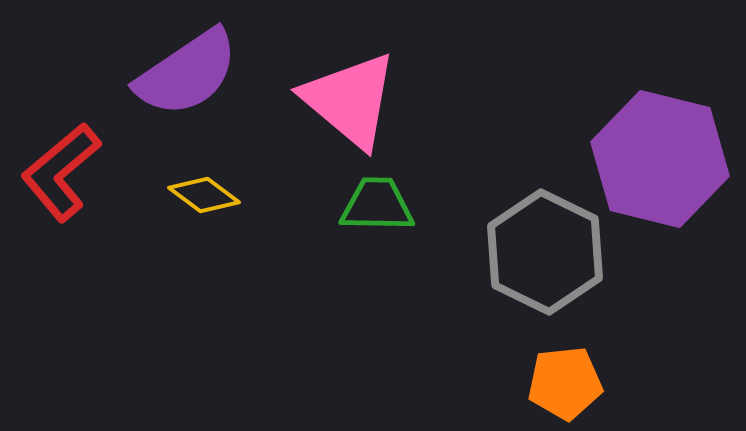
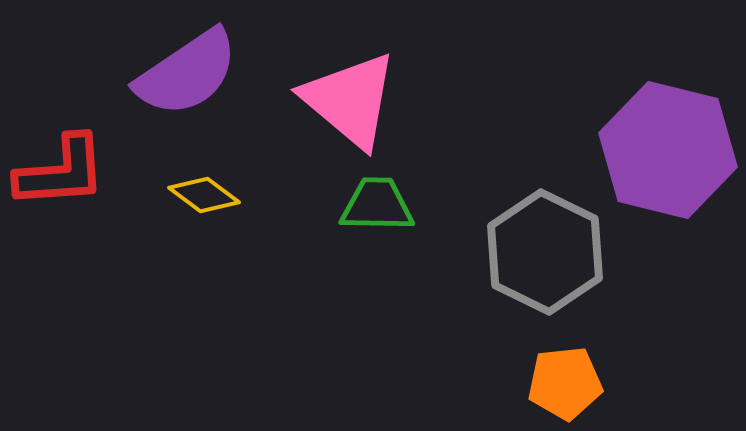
purple hexagon: moved 8 px right, 9 px up
red L-shape: rotated 144 degrees counterclockwise
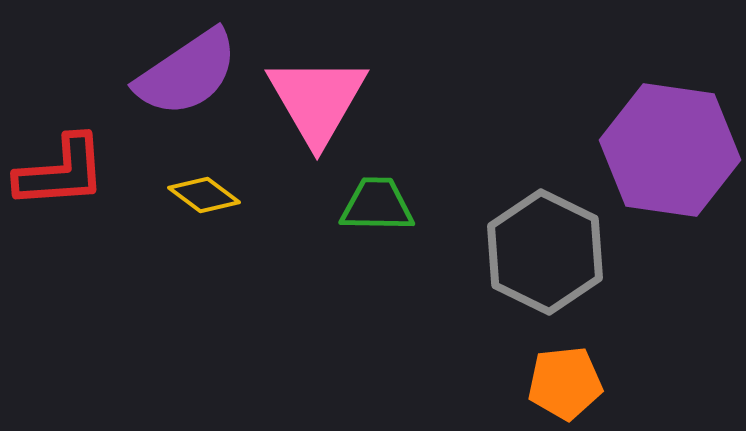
pink triangle: moved 33 px left; rotated 20 degrees clockwise
purple hexagon: moved 2 px right; rotated 6 degrees counterclockwise
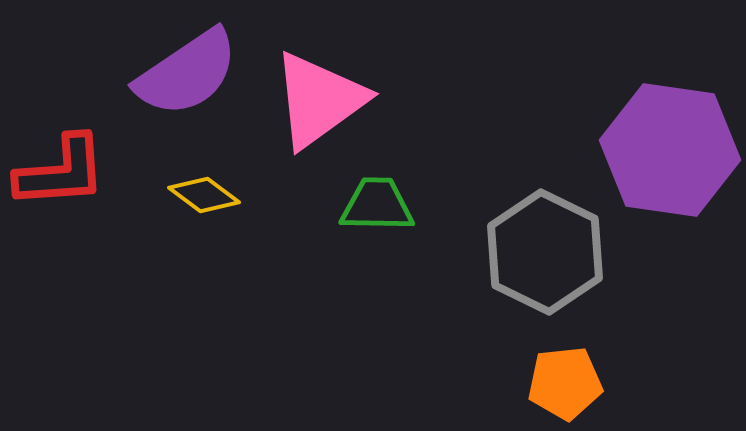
pink triangle: moved 2 px right; rotated 24 degrees clockwise
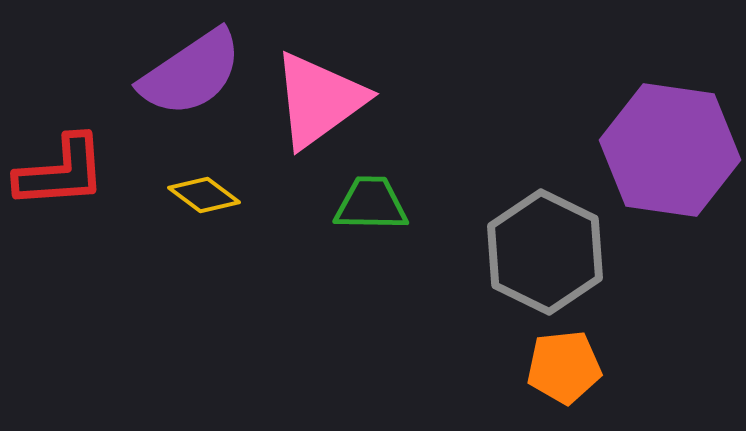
purple semicircle: moved 4 px right
green trapezoid: moved 6 px left, 1 px up
orange pentagon: moved 1 px left, 16 px up
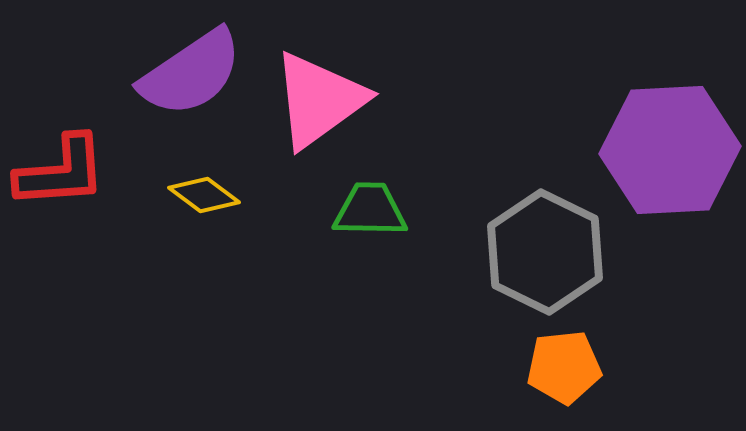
purple hexagon: rotated 11 degrees counterclockwise
green trapezoid: moved 1 px left, 6 px down
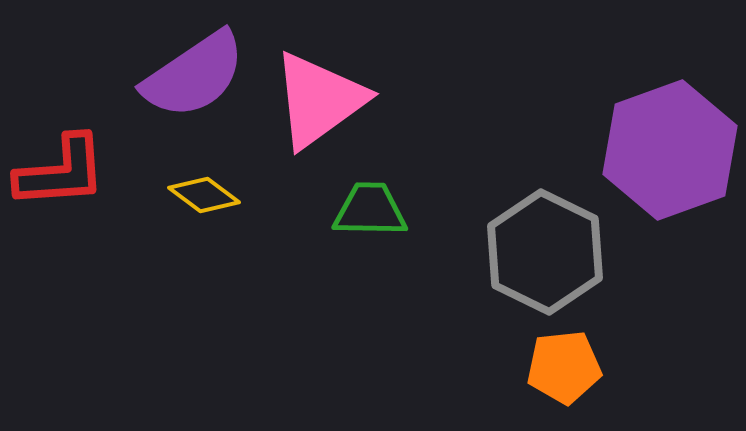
purple semicircle: moved 3 px right, 2 px down
purple hexagon: rotated 17 degrees counterclockwise
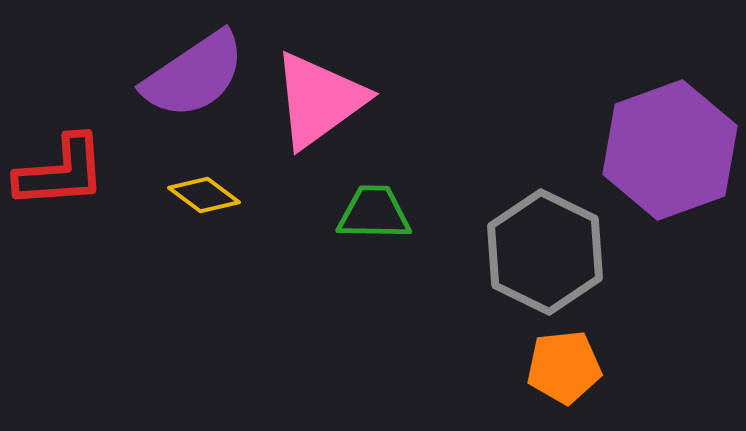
green trapezoid: moved 4 px right, 3 px down
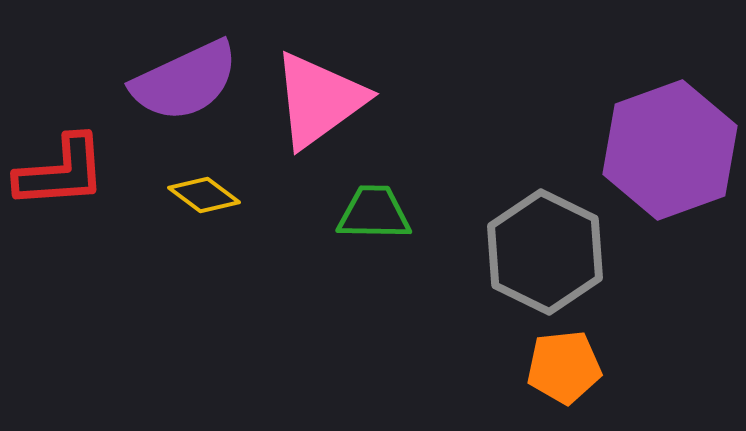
purple semicircle: moved 9 px left, 6 px down; rotated 9 degrees clockwise
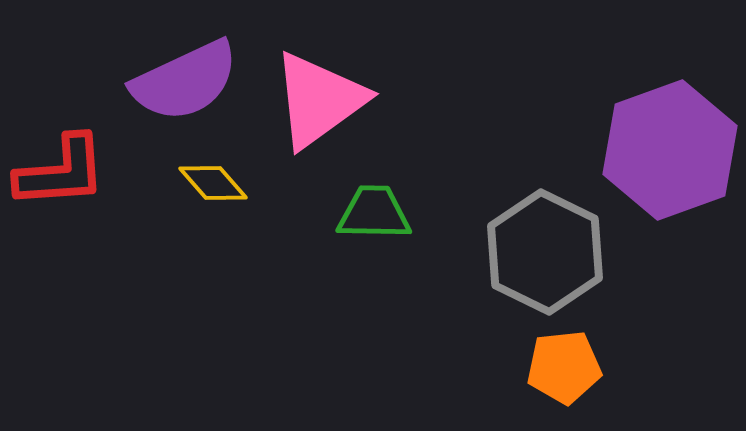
yellow diamond: moved 9 px right, 12 px up; rotated 12 degrees clockwise
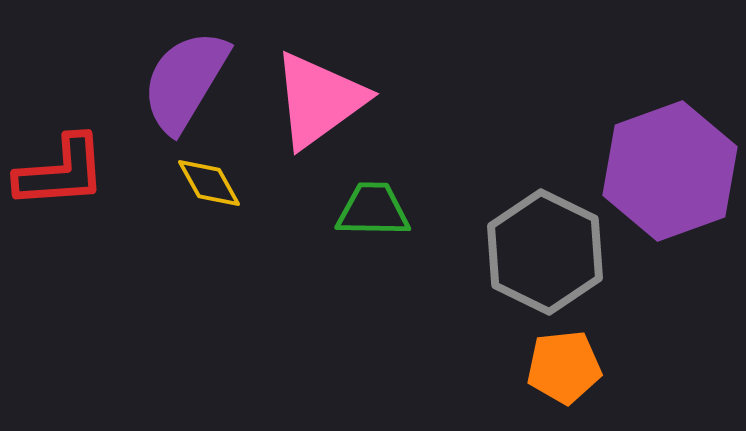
purple semicircle: rotated 146 degrees clockwise
purple hexagon: moved 21 px down
yellow diamond: moved 4 px left; rotated 12 degrees clockwise
green trapezoid: moved 1 px left, 3 px up
